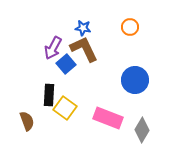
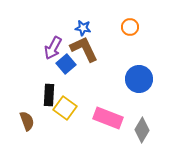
blue circle: moved 4 px right, 1 px up
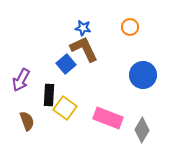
purple arrow: moved 32 px left, 32 px down
blue circle: moved 4 px right, 4 px up
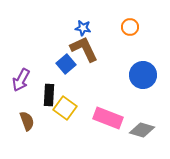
gray diamond: rotated 75 degrees clockwise
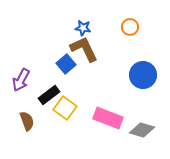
black rectangle: rotated 50 degrees clockwise
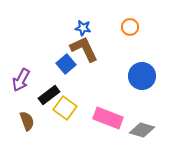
blue circle: moved 1 px left, 1 px down
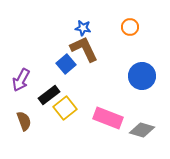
yellow square: rotated 15 degrees clockwise
brown semicircle: moved 3 px left
